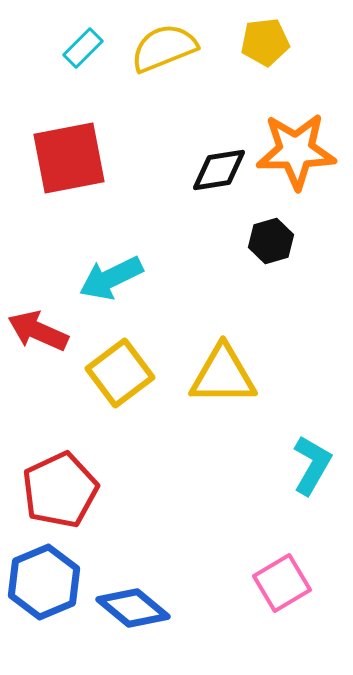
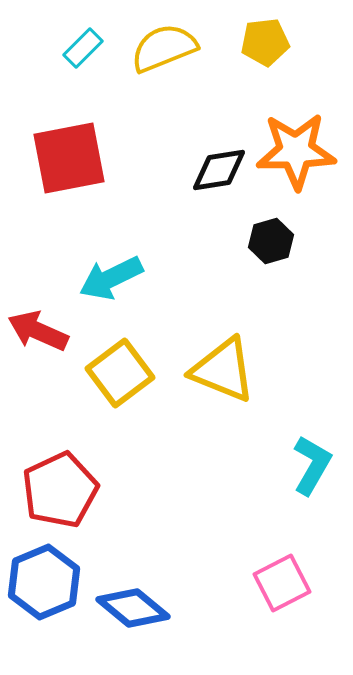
yellow triangle: moved 5 px up; rotated 22 degrees clockwise
pink square: rotated 4 degrees clockwise
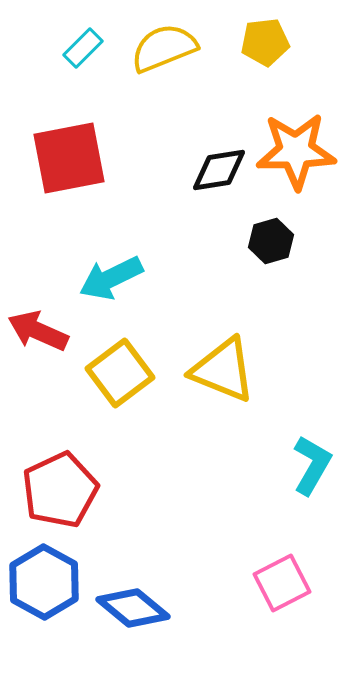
blue hexagon: rotated 8 degrees counterclockwise
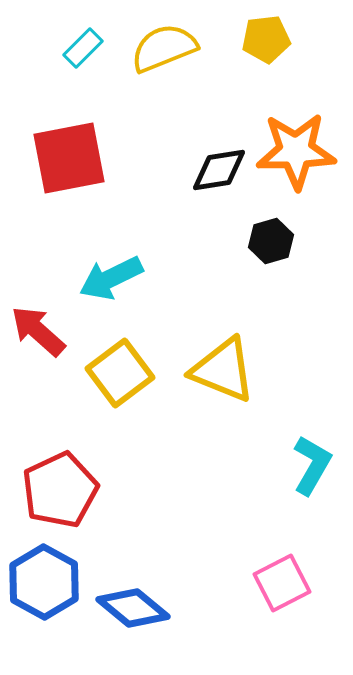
yellow pentagon: moved 1 px right, 3 px up
red arrow: rotated 18 degrees clockwise
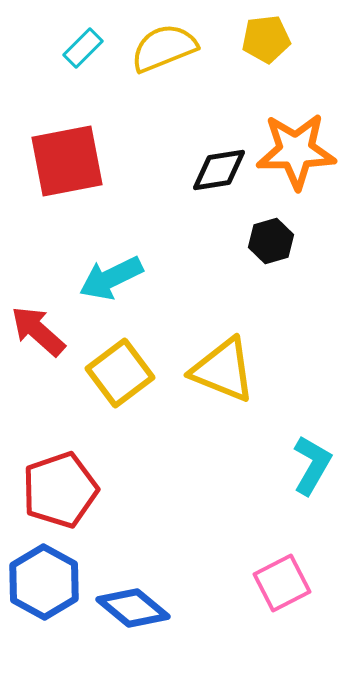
red square: moved 2 px left, 3 px down
red pentagon: rotated 6 degrees clockwise
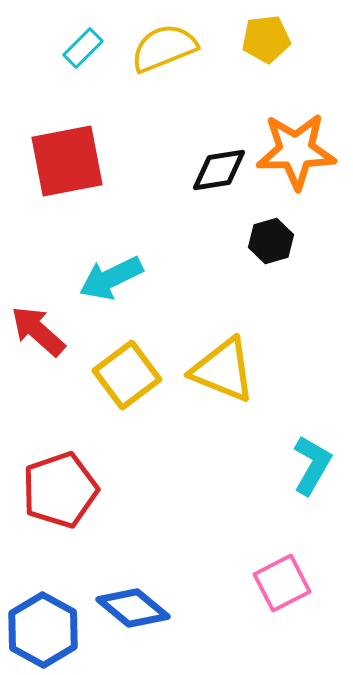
yellow square: moved 7 px right, 2 px down
blue hexagon: moved 1 px left, 48 px down
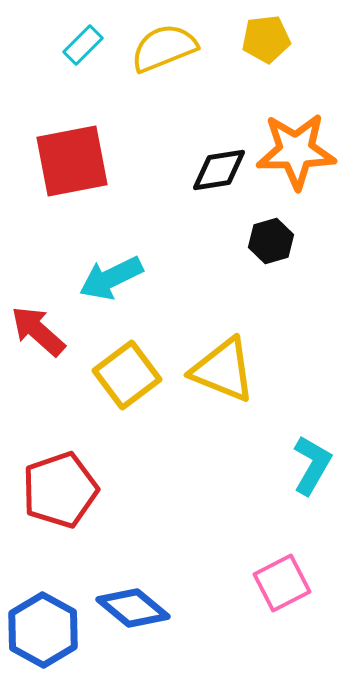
cyan rectangle: moved 3 px up
red square: moved 5 px right
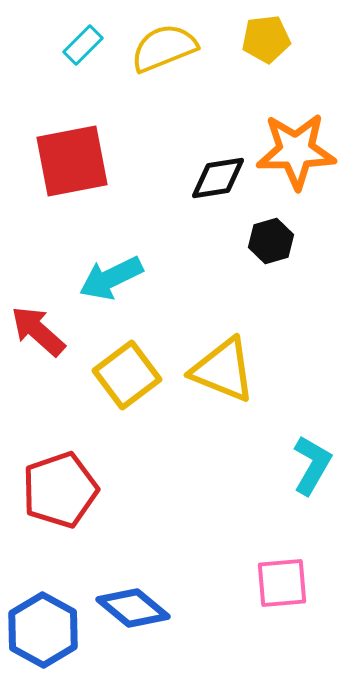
black diamond: moved 1 px left, 8 px down
pink square: rotated 22 degrees clockwise
